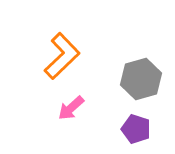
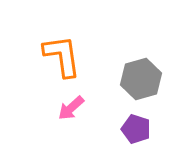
orange L-shape: rotated 54 degrees counterclockwise
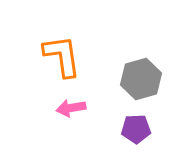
pink arrow: rotated 32 degrees clockwise
purple pentagon: rotated 20 degrees counterclockwise
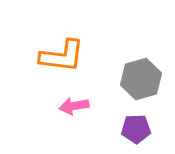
orange L-shape: rotated 105 degrees clockwise
pink arrow: moved 3 px right, 2 px up
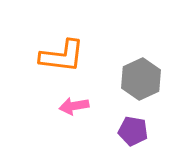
gray hexagon: rotated 9 degrees counterclockwise
purple pentagon: moved 3 px left, 2 px down; rotated 12 degrees clockwise
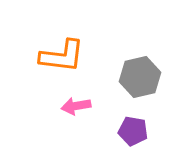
gray hexagon: moved 1 px left, 2 px up; rotated 12 degrees clockwise
pink arrow: moved 2 px right
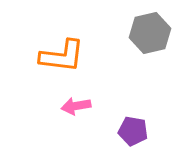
gray hexagon: moved 10 px right, 44 px up
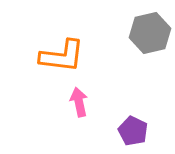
pink arrow: moved 3 px right, 4 px up; rotated 88 degrees clockwise
purple pentagon: rotated 16 degrees clockwise
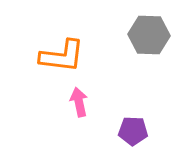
gray hexagon: moved 1 px left, 2 px down; rotated 15 degrees clockwise
purple pentagon: rotated 24 degrees counterclockwise
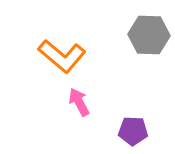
orange L-shape: rotated 33 degrees clockwise
pink arrow: rotated 16 degrees counterclockwise
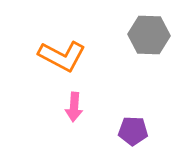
orange L-shape: rotated 12 degrees counterclockwise
pink arrow: moved 5 px left, 5 px down; rotated 148 degrees counterclockwise
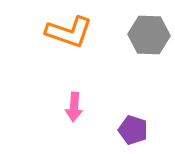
orange L-shape: moved 7 px right, 24 px up; rotated 9 degrees counterclockwise
purple pentagon: moved 1 px up; rotated 16 degrees clockwise
